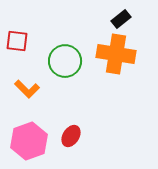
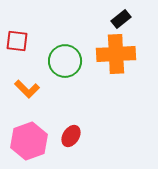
orange cross: rotated 12 degrees counterclockwise
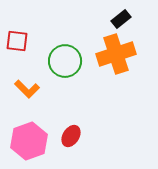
orange cross: rotated 15 degrees counterclockwise
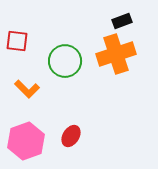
black rectangle: moved 1 px right, 2 px down; rotated 18 degrees clockwise
pink hexagon: moved 3 px left
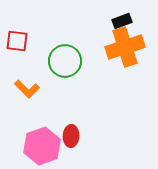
orange cross: moved 9 px right, 7 px up
red ellipse: rotated 30 degrees counterclockwise
pink hexagon: moved 16 px right, 5 px down
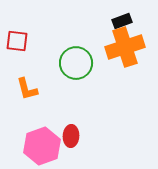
green circle: moved 11 px right, 2 px down
orange L-shape: rotated 30 degrees clockwise
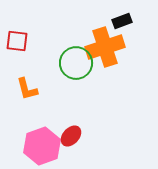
orange cross: moved 20 px left
red ellipse: rotated 40 degrees clockwise
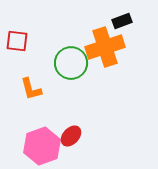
green circle: moved 5 px left
orange L-shape: moved 4 px right
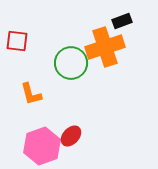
orange L-shape: moved 5 px down
